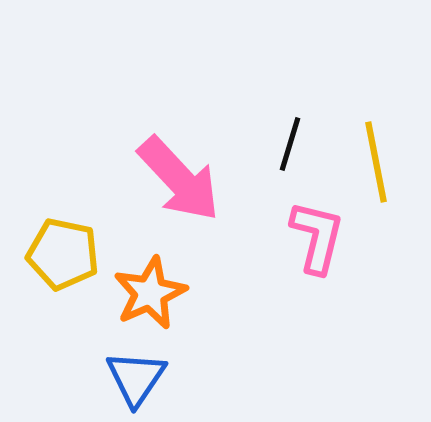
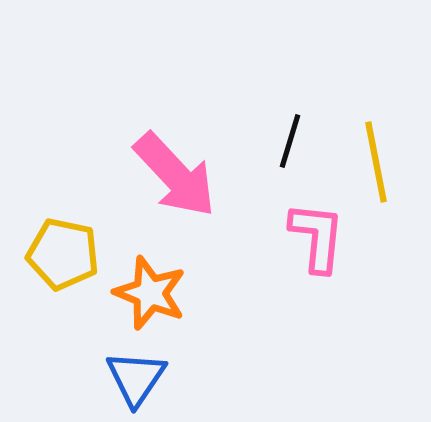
black line: moved 3 px up
pink arrow: moved 4 px left, 4 px up
pink L-shape: rotated 8 degrees counterclockwise
orange star: rotated 26 degrees counterclockwise
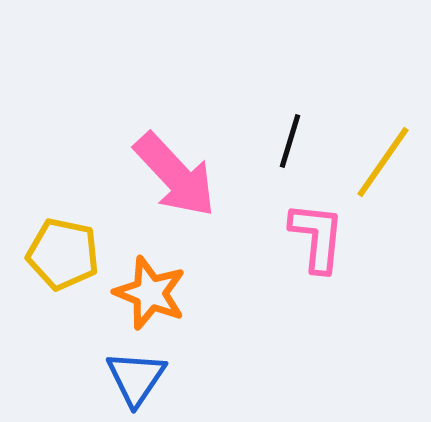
yellow line: moved 7 px right; rotated 46 degrees clockwise
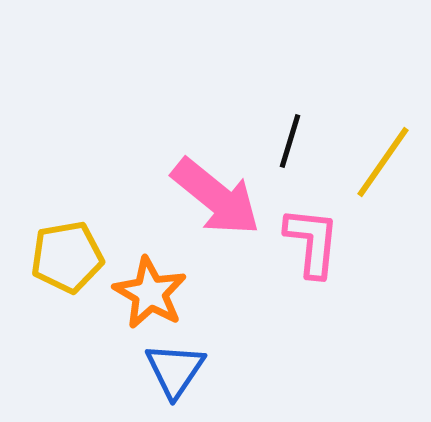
pink arrow: moved 41 px right, 22 px down; rotated 8 degrees counterclockwise
pink L-shape: moved 5 px left, 5 px down
yellow pentagon: moved 4 px right, 3 px down; rotated 22 degrees counterclockwise
orange star: rotated 8 degrees clockwise
blue triangle: moved 39 px right, 8 px up
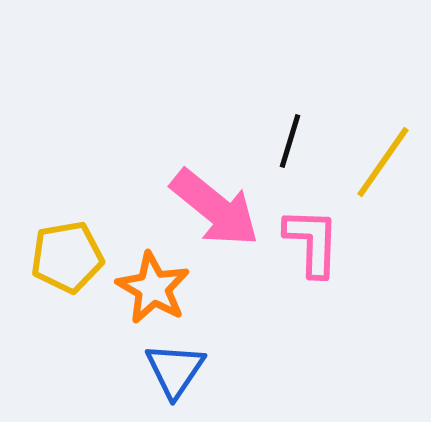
pink arrow: moved 1 px left, 11 px down
pink L-shape: rotated 4 degrees counterclockwise
orange star: moved 3 px right, 5 px up
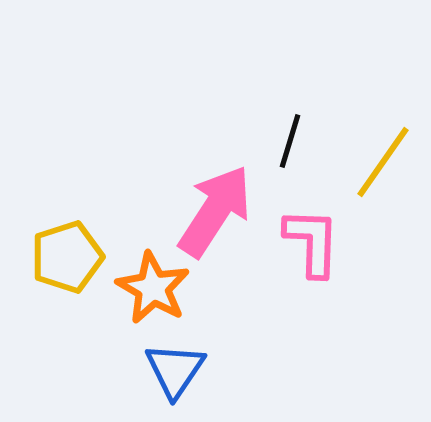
pink arrow: moved 3 px down; rotated 96 degrees counterclockwise
yellow pentagon: rotated 8 degrees counterclockwise
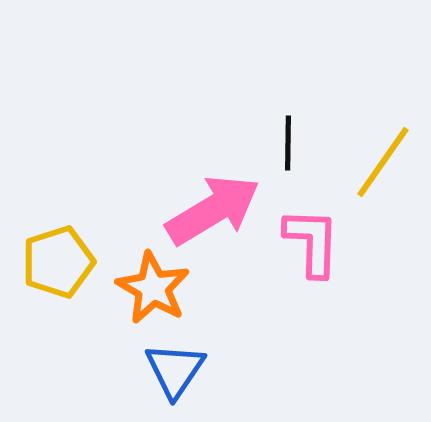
black line: moved 2 px left, 2 px down; rotated 16 degrees counterclockwise
pink arrow: moved 2 px left, 1 px up; rotated 26 degrees clockwise
yellow pentagon: moved 9 px left, 5 px down
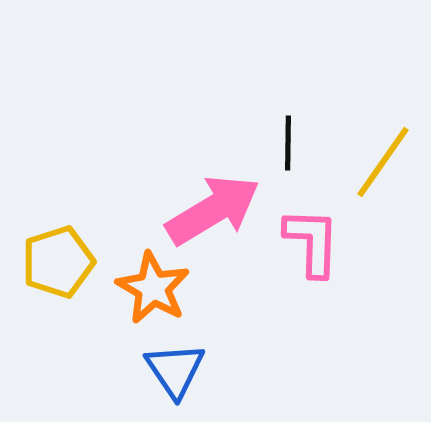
blue triangle: rotated 8 degrees counterclockwise
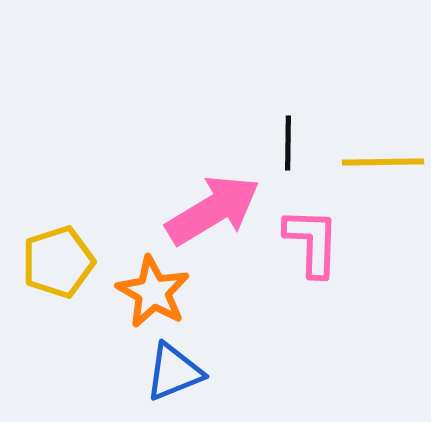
yellow line: rotated 54 degrees clockwise
orange star: moved 4 px down
blue triangle: moved 1 px left, 2 px down; rotated 42 degrees clockwise
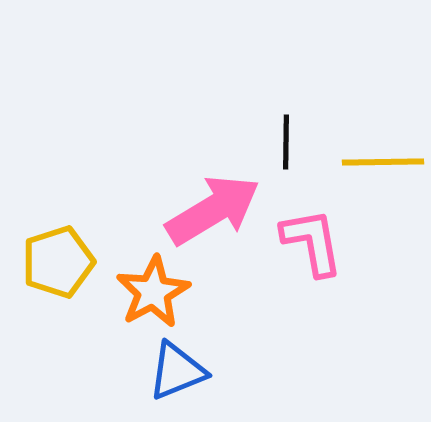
black line: moved 2 px left, 1 px up
pink L-shape: rotated 12 degrees counterclockwise
orange star: rotated 14 degrees clockwise
blue triangle: moved 3 px right, 1 px up
